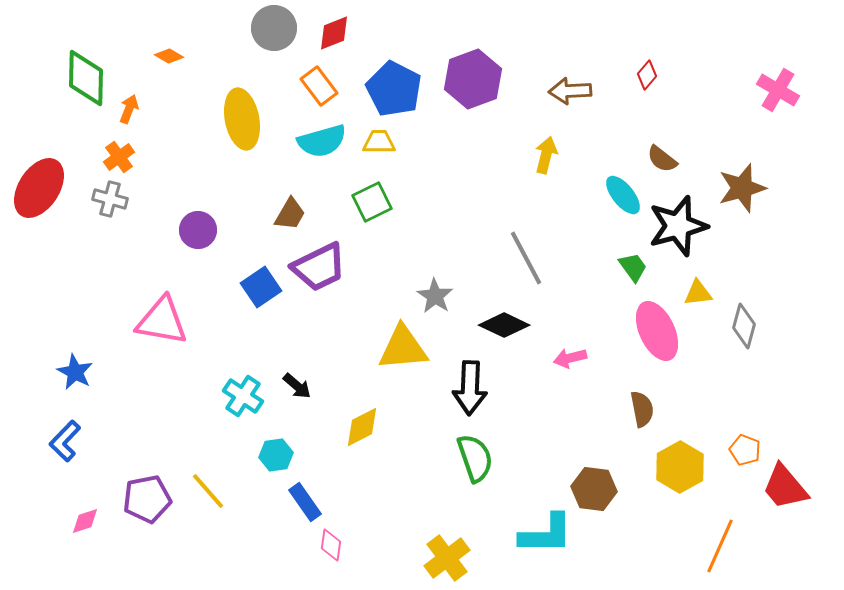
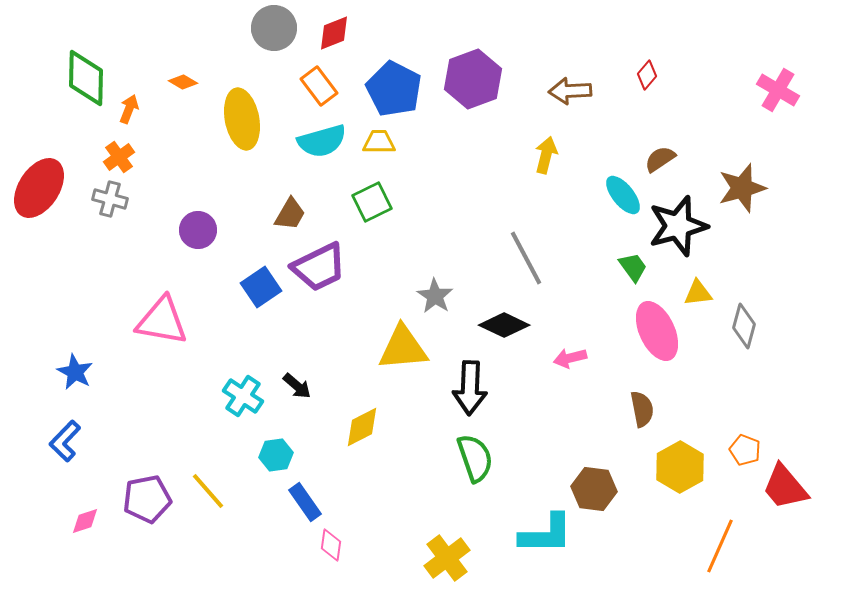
orange diamond at (169, 56): moved 14 px right, 26 px down
brown semicircle at (662, 159): moved 2 px left; rotated 108 degrees clockwise
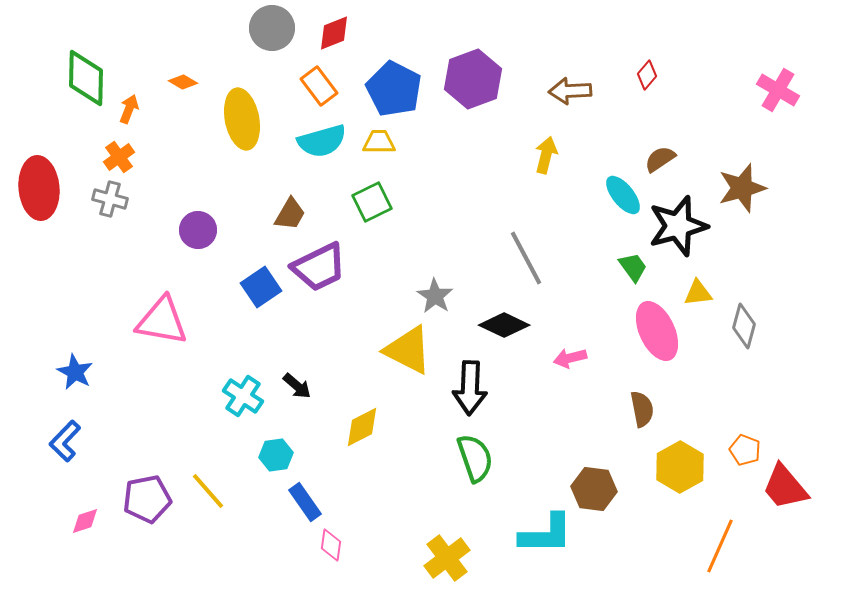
gray circle at (274, 28): moved 2 px left
red ellipse at (39, 188): rotated 38 degrees counterclockwise
yellow triangle at (403, 348): moved 5 px right, 2 px down; rotated 32 degrees clockwise
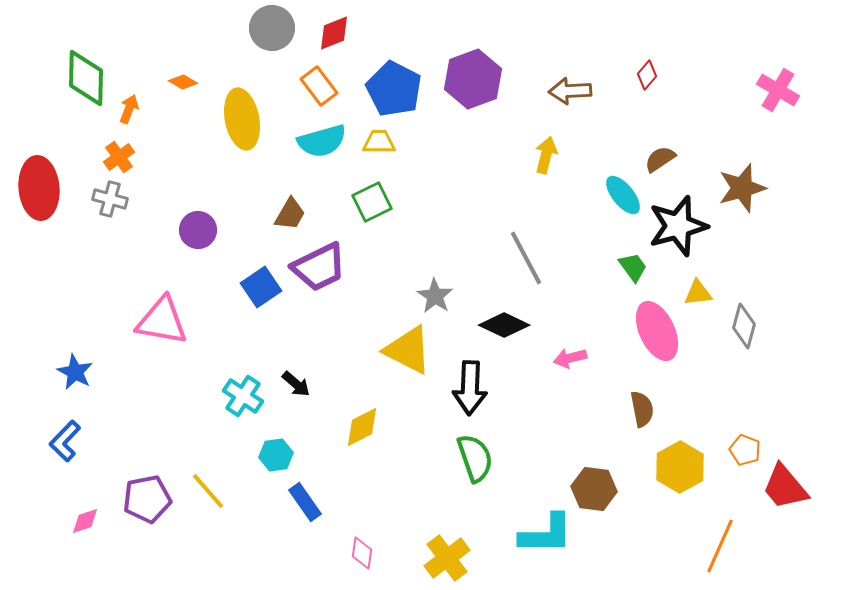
black arrow at (297, 386): moved 1 px left, 2 px up
pink diamond at (331, 545): moved 31 px right, 8 px down
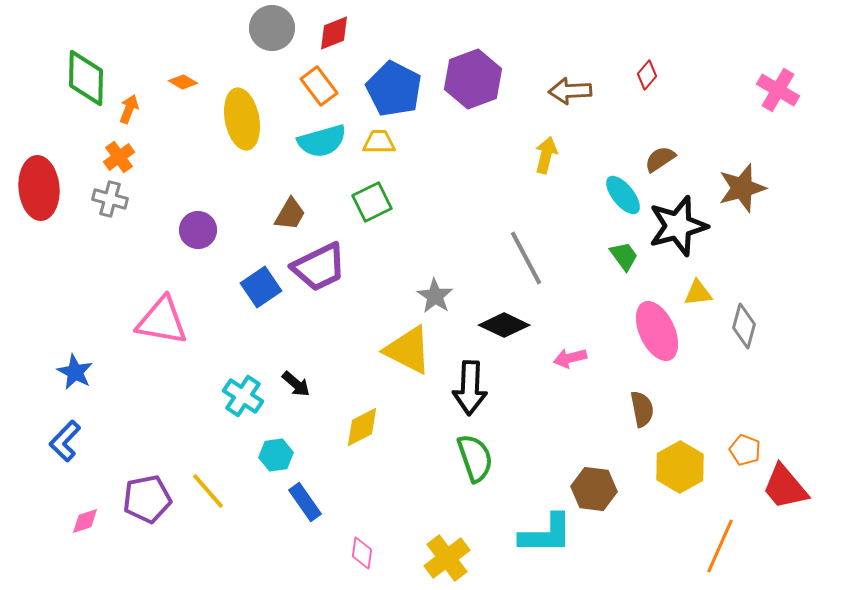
green trapezoid at (633, 267): moved 9 px left, 11 px up
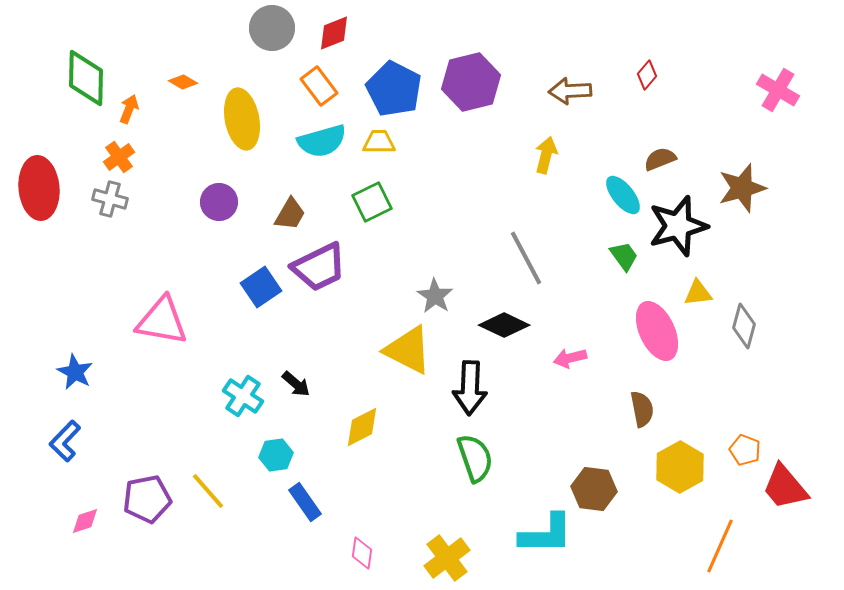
purple hexagon at (473, 79): moved 2 px left, 3 px down; rotated 6 degrees clockwise
brown semicircle at (660, 159): rotated 12 degrees clockwise
purple circle at (198, 230): moved 21 px right, 28 px up
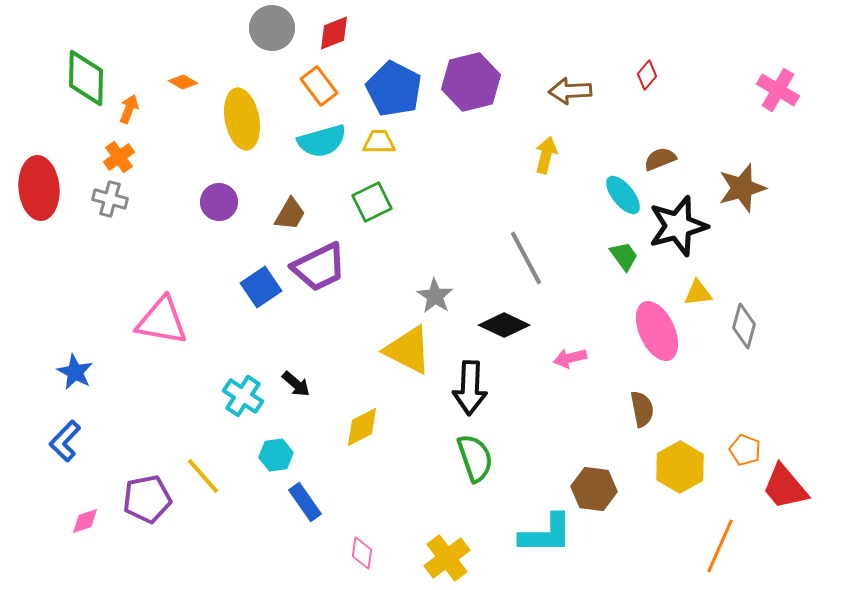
yellow line at (208, 491): moved 5 px left, 15 px up
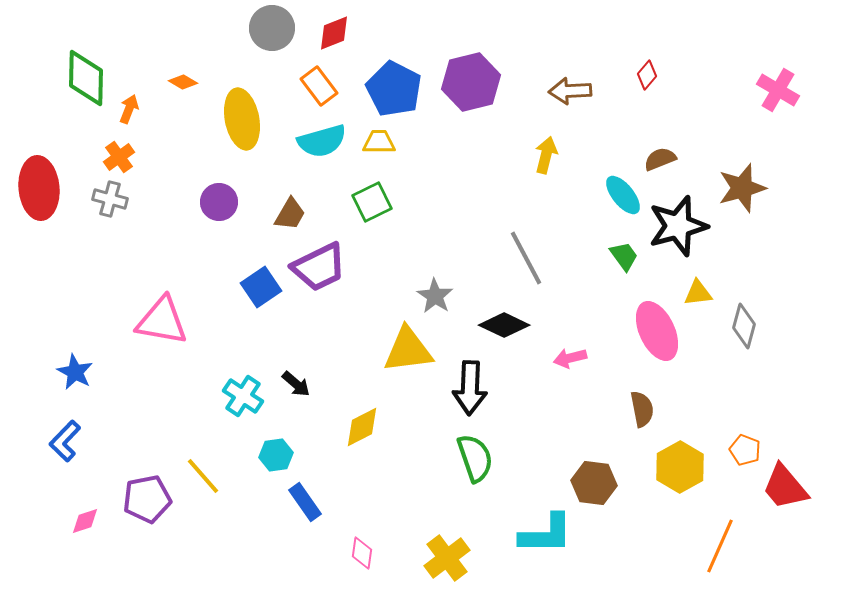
yellow triangle at (408, 350): rotated 34 degrees counterclockwise
brown hexagon at (594, 489): moved 6 px up
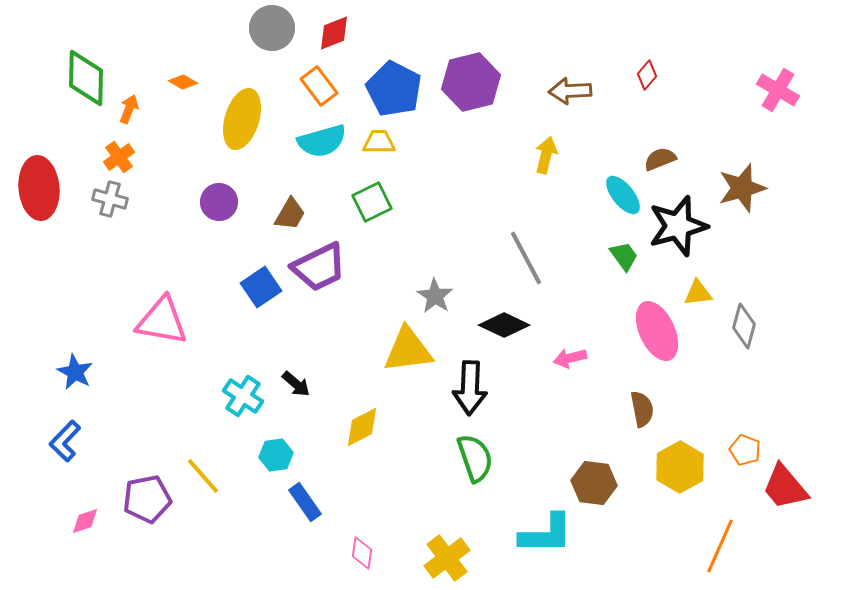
yellow ellipse at (242, 119): rotated 28 degrees clockwise
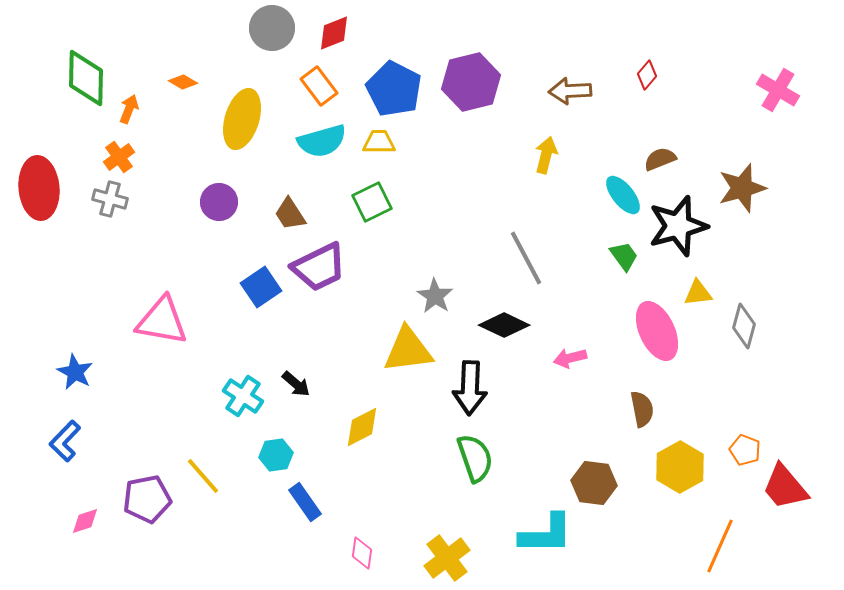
brown trapezoid at (290, 214): rotated 117 degrees clockwise
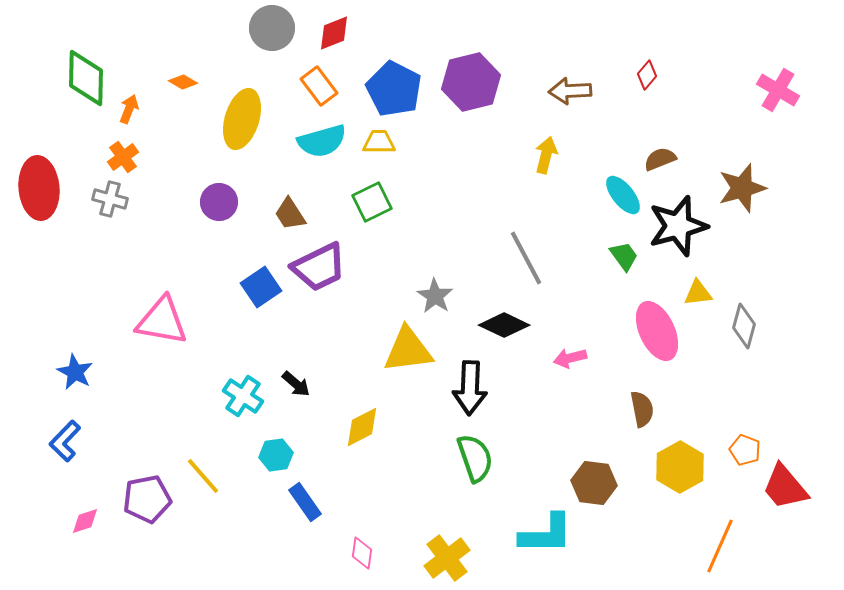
orange cross at (119, 157): moved 4 px right
